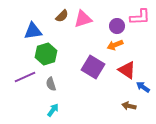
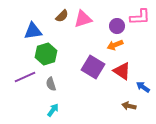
red triangle: moved 5 px left, 1 px down
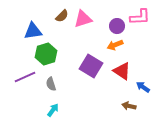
purple square: moved 2 px left, 1 px up
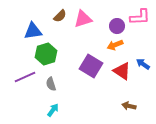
brown semicircle: moved 2 px left
blue arrow: moved 23 px up
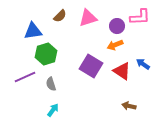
pink triangle: moved 5 px right, 1 px up
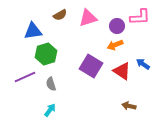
brown semicircle: moved 1 px up; rotated 16 degrees clockwise
cyan arrow: moved 3 px left
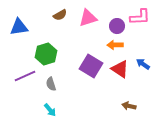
blue triangle: moved 14 px left, 4 px up
orange arrow: rotated 21 degrees clockwise
red triangle: moved 2 px left, 2 px up
purple line: moved 1 px up
cyan arrow: rotated 104 degrees clockwise
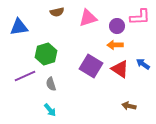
brown semicircle: moved 3 px left, 3 px up; rotated 16 degrees clockwise
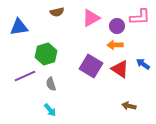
pink triangle: moved 3 px right; rotated 12 degrees counterclockwise
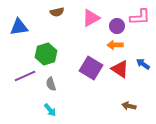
purple square: moved 2 px down
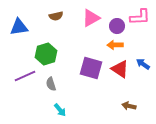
brown semicircle: moved 1 px left, 4 px down
purple square: rotated 15 degrees counterclockwise
cyan arrow: moved 10 px right
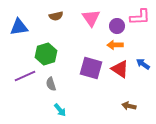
pink triangle: rotated 36 degrees counterclockwise
